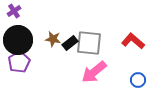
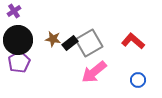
gray square: rotated 36 degrees counterclockwise
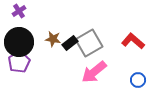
purple cross: moved 5 px right
black circle: moved 1 px right, 2 px down
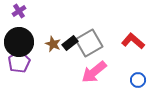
brown star: moved 5 px down; rotated 14 degrees clockwise
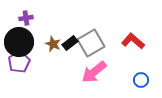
purple cross: moved 7 px right, 7 px down; rotated 24 degrees clockwise
gray square: moved 2 px right
blue circle: moved 3 px right
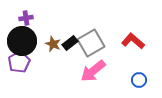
black circle: moved 3 px right, 1 px up
pink arrow: moved 1 px left, 1 px up
blue circle: moved 2 px left
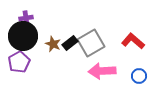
black circle: moved 1 px right, 5 px up
pink arrow: moved 9 px right; rotated 36 degrees clockwise
blue circle: moved 4 px up
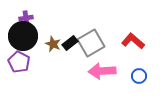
purple pentagon: rotated 15 degrees counterclockwise
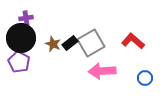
black circle: moved 2 px left, 2 px down
blue circle: moved 6 px right, 2 px down
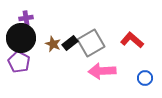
red L-shape: moved 1 px left, 1 px up
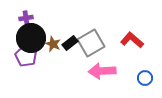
black circle: moved 10 px right
purple pentagon: moved 7 px right, 6 px up
